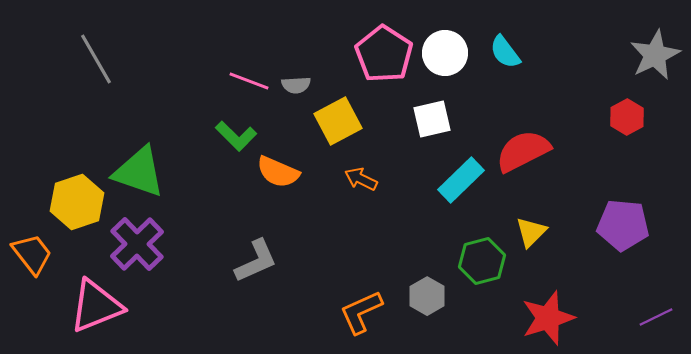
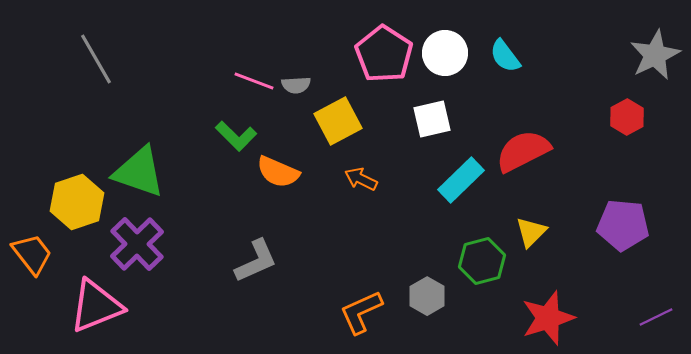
cyan semicircle: moved 4 px down
pink line: moved 5 px right
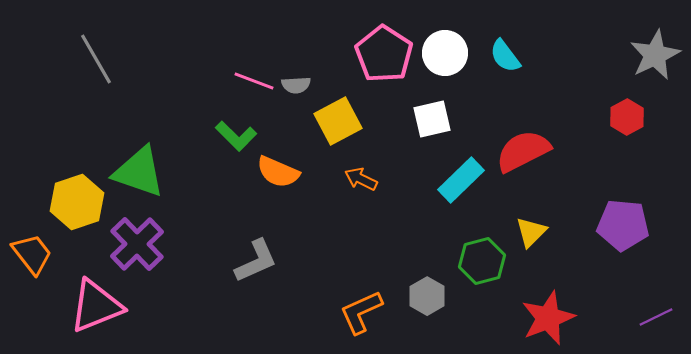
red star: rotated 4 degrees counterclockwise
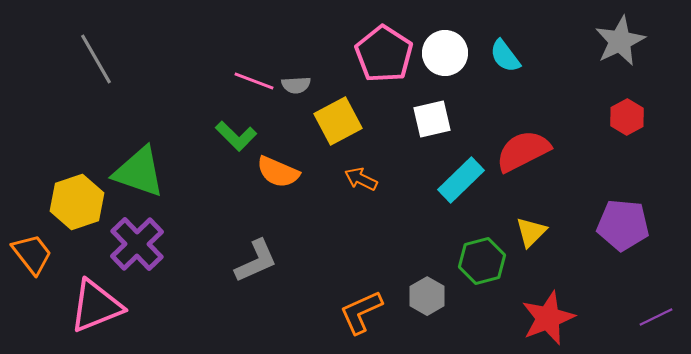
gray star: moved 35 px left, 14 px up
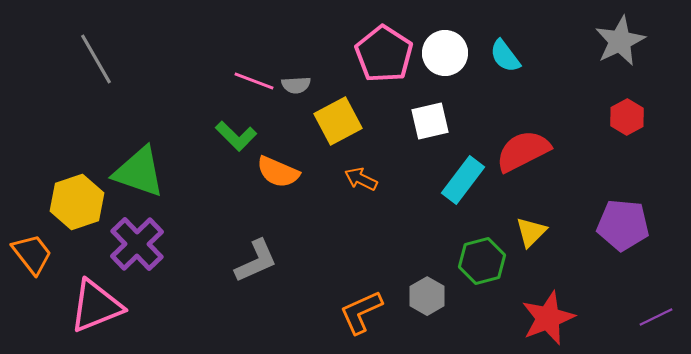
white square: moved 2 px left, 2 px down
cyan rectangle: moved 2 px right; rotated 9 degrees counterclockwise
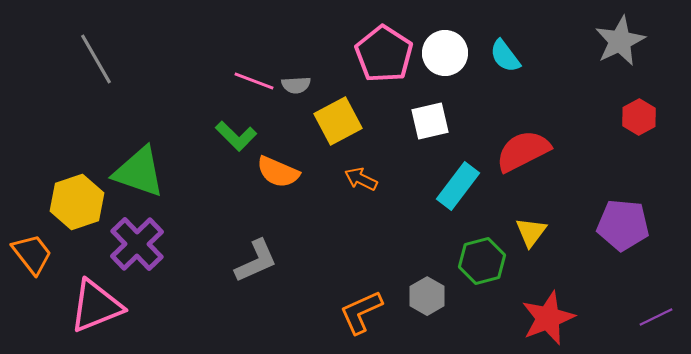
red hexagon: moved 12 px right
cyan rectangle: moved 5 px left, 6 px down
yellow triangle: rotated 8 degrees counterclockwise
